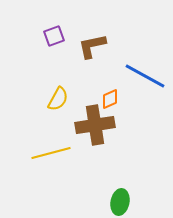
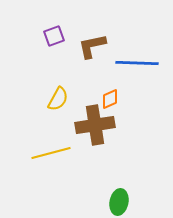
blue line: moved 8 px left, 13 px up; rotated 27 degrees counterclockwise
green ellipse: moved 1 px left
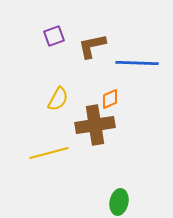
yellow line: moved 2 px left
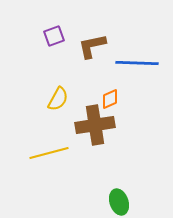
green ellipse: rotated 30 degrees counterclockwise
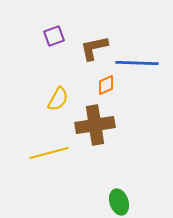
brown L-shape: moved 2 px right, 2 px down
orange diamond: moved 4 px left, 14 px up
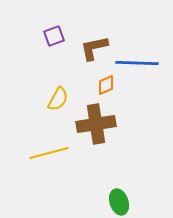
brown cross: moved 1 px right, 1 px up
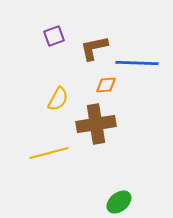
orange diamond: rotated 20 degrees clockwise
green ellipse: rotated 70 degrees clockwise
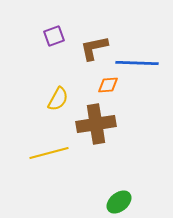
orange diamond: moved 2 px right
